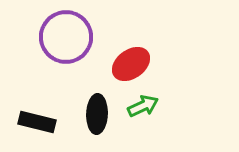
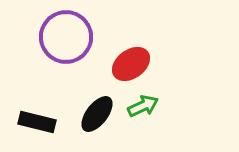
black ellipse: rotated 36 degrees clockwise
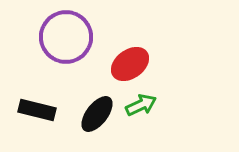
red ellipse: moved 1 px left
green arrow: moved 2 px left, 1 px up
black rectangle: moved 12 px up
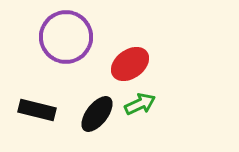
green arrow: moved 1 px left, 1 px up
